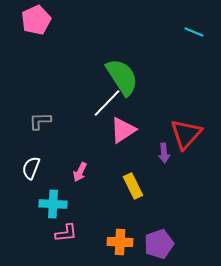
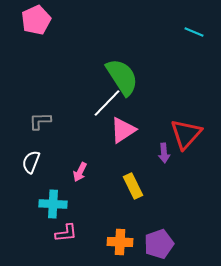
white semicircle: moved 6 px up
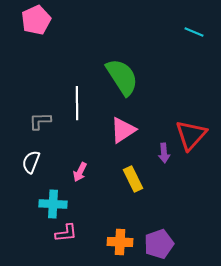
white line: moved 30 px left; rotated 44 degrees counterclockwise
red triangle: moved 5 px right, 1 px down
yellow rectangle: moved 7 px up
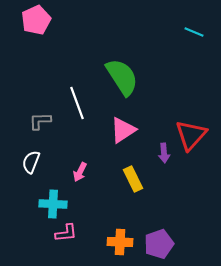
white line: rotated 20 degrees counterclockwise
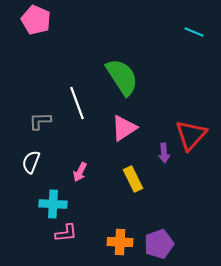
pink pentagon: rotated 24 degrees counterclockwise
pink triangle: moved 1 px right, 2 px up
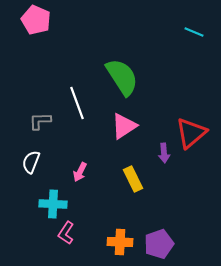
pink triangle: moved 2 px up
red triangle: moved 2 px up; rotated 8 degrees clockwise
pink L-shape: rotated 130 degrees clockwise
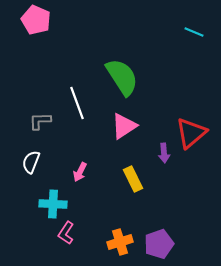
orange cross: rotated 20 degrees counterclockwise
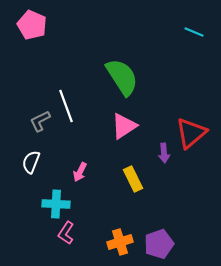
pink pentagon: moved 4 px left, 5 px down
white line: moved 11 px left, 3 px down
gray L-shape: rotated 25 degrees counterclockwise
cyan cross: moved 3 px right
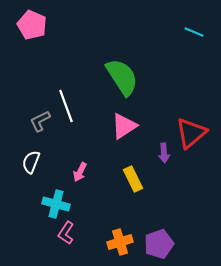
cyan cross: rotated 12 degrees clockwise
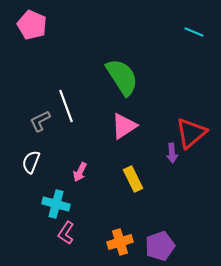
purple arrow: moved 8 px right
purple pentagon: moved 1 px right, 2 px down
